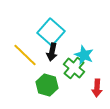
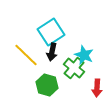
cyan square: rotated 16 degrees clockwise
yellow line: moved 1 px right
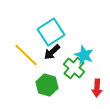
black arrow: rotated 36 degrees clockwise
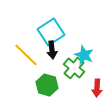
black arrow: moved 2 px up; rotated 54 degrees counterclockwise
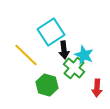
black arrow: moved 12 px right
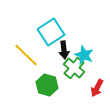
red arrow: rotated 24 degrees clockwise
